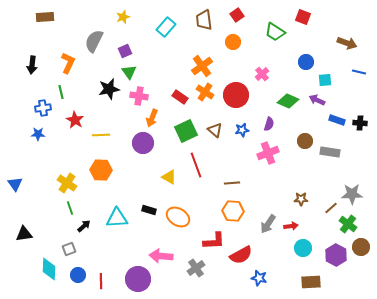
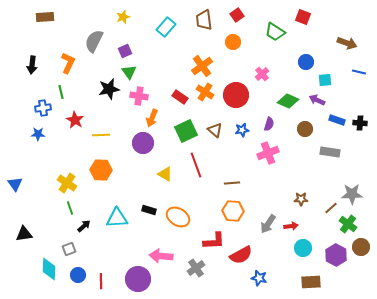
brown circle at (305, 141): moved 12 px up
yellow triangle at (169, 177): moved 4 px left, 3 px up
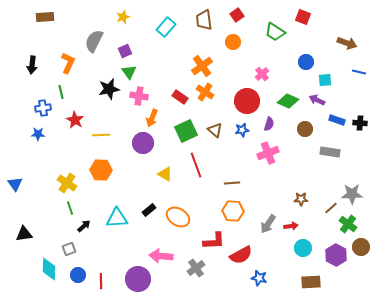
red circle at (236, 95): moved 11 px right, 6 px down
black rectangle at (149, 210): rotated 56 degrees counterclockwise
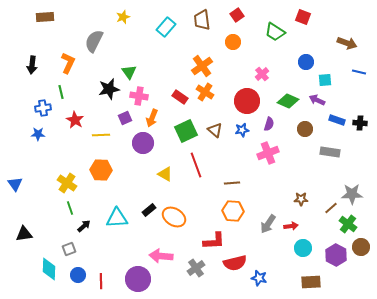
brown trapezoid at (204, 20): moved 2 px left
purple square at (125, 51): moved 67 px down
orange ellipse at (178, 217): moved 4 px left
red semicircle at (241, 255): moved 6 px left, 8 px down; rotated 15 degrees clockwise
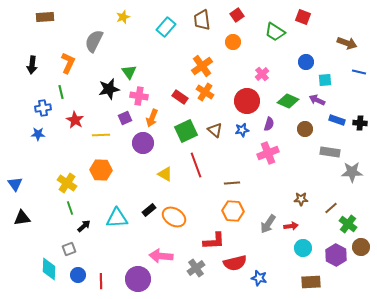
gray star at (352, 194): moved 22 px up
black triangle at (24, 234): moved 2 px left, 16 px up
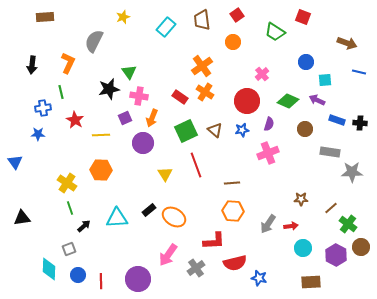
yellow triangle at (165, 174): rotated 28 degrees clockwise
blue triangle at (15, 184): moved 22 px up
pink arrow at (161, 256): moved 7 px right, 1 px up; rotated 60 degrees counterclockwise
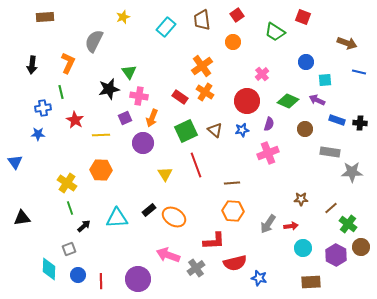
pink arrow at (168, 255): rotated 75 degrees clockwise
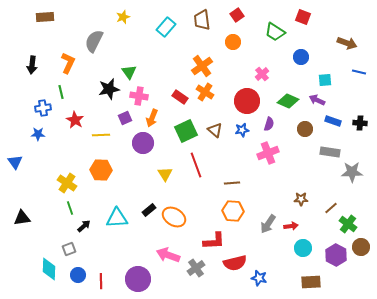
blue circle at (306, 62): moved 5 px left, 5 px up
blue rectangle at (337, 120): moved 4 px left, 1 px down
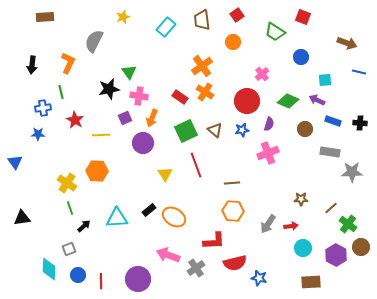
orange hexagon at (101, 170): moved 4 px left, 1 px down
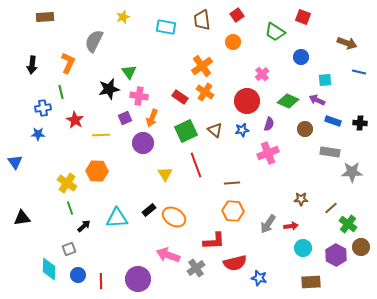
cyan rectangle at (166, 27): rotated 60 degrees clockwise
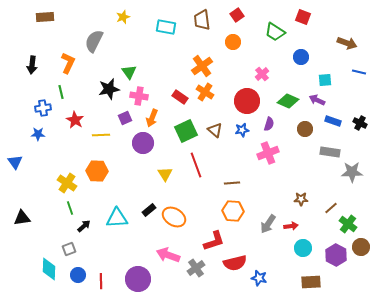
black cross at (360, 123): rotated 24 degrees clockwise
red L-shape at (214, 241): rotated 15 degrees counterclockwise
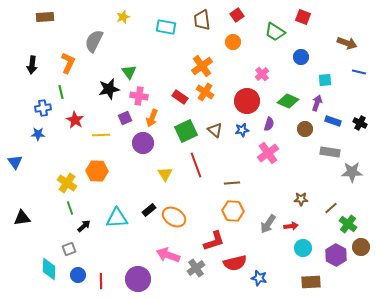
purple arrow at (317, 100): moved 3 px down; rotated 84 degrees clockwise
pink cross at (268, 153): rotated 15 degrees counterclockwise
